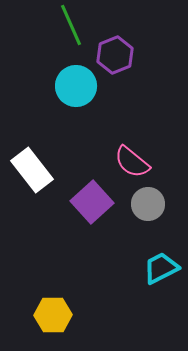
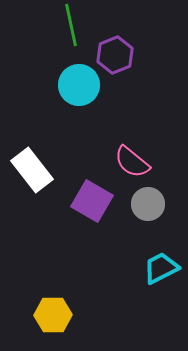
green line: rotated 12 degrees clockwise
cyan circle: moved 3 px right, 1 px up
purple square: moved 1 px up; rotated 18 degrees counterclockwise
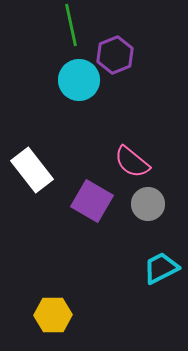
cyan circle: moved 5 px up
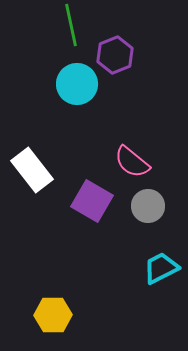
cyan circle: moved 2 px left, 4 px down
gray circle: moved 2 px down
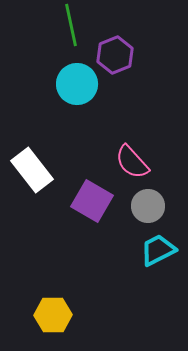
pink semicircle: rotated 9 degrees clockwise
cyan trapezoid: moved 3 px left, 18 px up
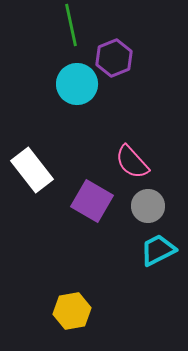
purple hexagon: moved 1 px left, 3 px down
yellow hexagon: moved 19 px right, 4 px up; rotated 9 degrees counterclockwise
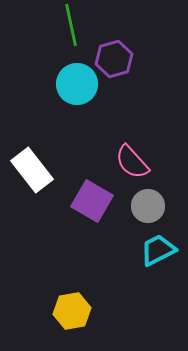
purple hexagon: moved 1 px down; rotated 6 degrees clockwise
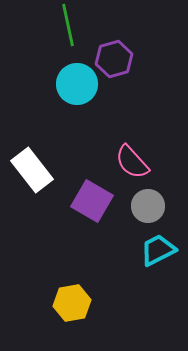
green line: moved 3 px left
yellow hexagon: moved 8 px up
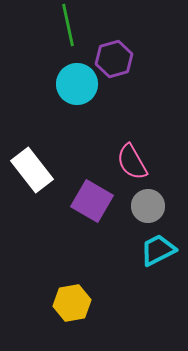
pink semicircle: rotated 12 degrees clockwise
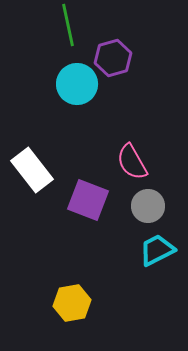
purple hexagon: moved 1 px left, 1 px up
purple square: moved 4 px left, 1 px up; rotated 9 degrees counterclockwise
cyan trapezoid: moved 1 px left
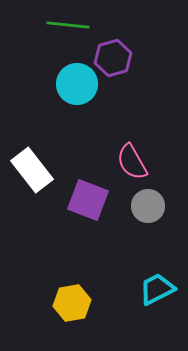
green line: rotated 72 degrees counterclockwise
cyan trapezoid: moved 39 px down
